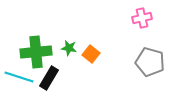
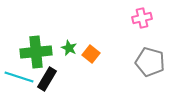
green star: rotated 14 degrees clockwise
black rectangle: moved 2 px left, 1 px down
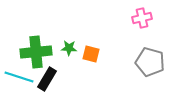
green star: rotated 21 degrees counterclockwise
orange square: rotated 24 degrees counterclockwise
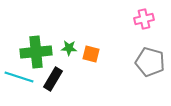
pink cross: moved 2 px right, 1 px down
black rectangle: moved 6 px right
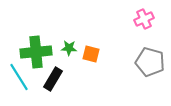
pink cross: rotated 12 degrees counterclockwise
cyan line: rotated 40 degrees clockwise
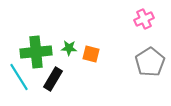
gray pentagon: rotated 24 degrees clockwise
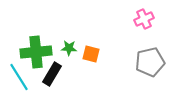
gray pentagon: rotated 20 degrees clockwise
black rectangle: moved 1 px left, 5 px up
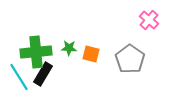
pink cross: moved 5 px right, 1 px down; rotated 24 degrees counterclockwise
gray pentagon: moved 20 px left, 3 px up; rotated 24 degrees counterclockwise
black rectangle: moved 9 px left
